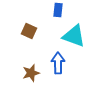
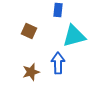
cyan triangle: rotated 35 degrees counterclockwise
brown star: moved 1 px up
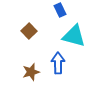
blue rectangle: moved 2 px right; rotated 32 degrees counterclockwise
brown square: rotated 21 degrees clockwise
cyan triangle: rotated 30 degrees clockwise
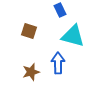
brown square: rotated 28 degrees counterclockwise
cyan triangle: moved 1 px left
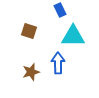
cyan triangle: rotated 15 degrees counterclockwise
